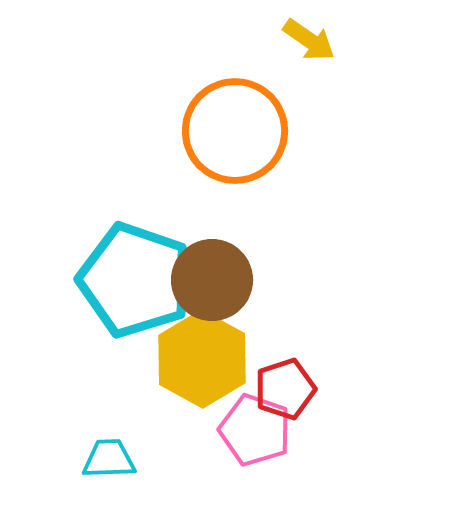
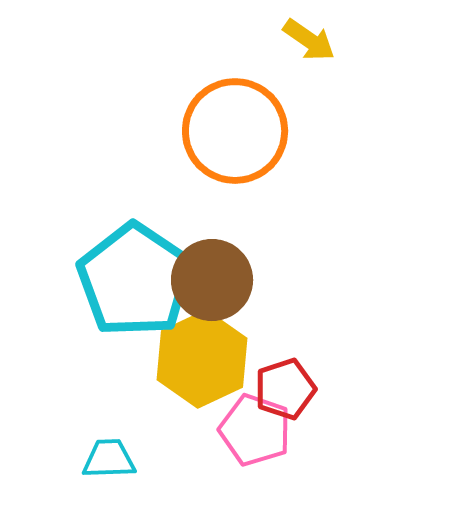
cyan pentagon: rotated 15 degrees clockwise
yellow hexagon: rotated 6 degrees clockwise
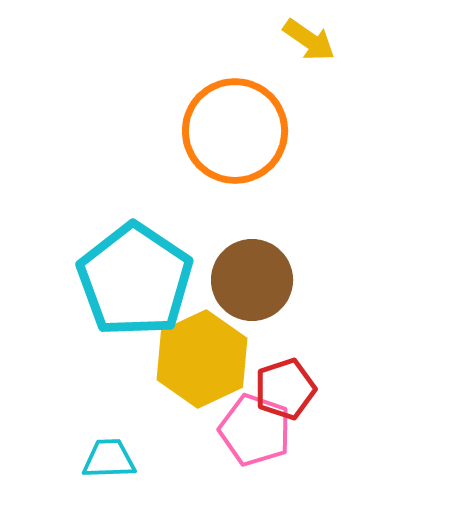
brown circle: moved 40 px right
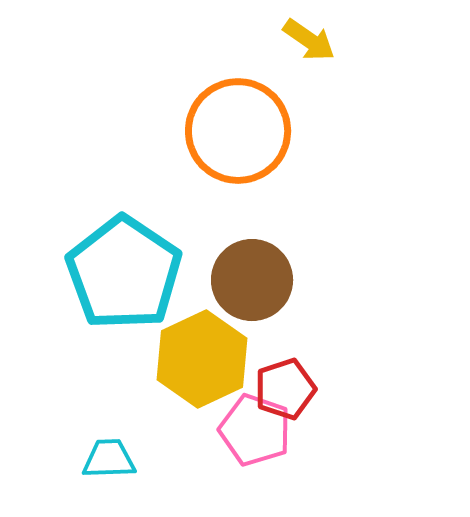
orange circle: moved 3 px right
cyan pentagon: moved 11 px left, 7 px up
